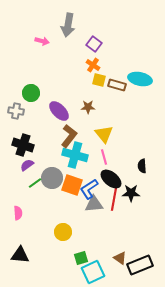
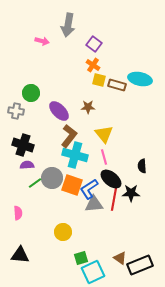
purple semicircle: rotated 32 degrees clockwise
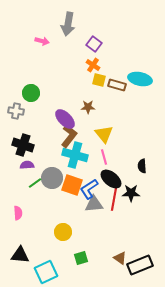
gray arrow: moved 1 px up
purple ellipse: moved 6 px right, 8 px down
cyan square: moved 47 px left
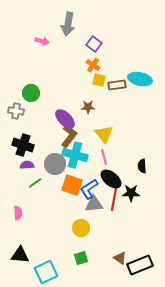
brown rectangle: rotated 24 degrees counterclockwise
gray circle: moved 3 px right, 14 px up
yellow circle: moved 18 px right, 4 px up
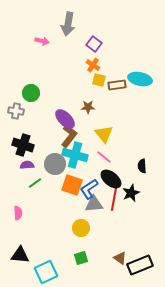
pink line: rotated 35 degrees counterclockwise
black star: rotated 24 degrees counterclockwise
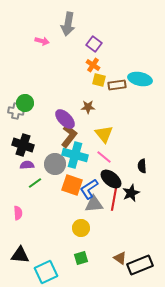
green circle: moved 6 px left, 10 px down
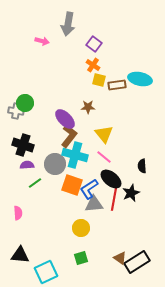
black rectangle: moved 3 px left, 3 px up; rotated 10 degrees counterclockwise
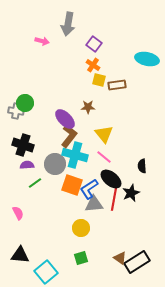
cyan ellipse: moved 7 px right, 20 px up
pink semicircle: rotated 24 degrees counterclockwise
cyan square: rotated 15 degrees counterclockwise
